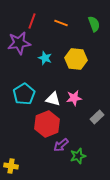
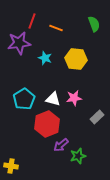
orange line: moved 5 px left, 5 px down
cyan pentagon: moved 5 px down
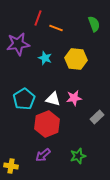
red line: moved 6 px right, 3 px up
purple star: moved 1 px left, 1 px down
purple arrow: moved 18 px left, 10 px down
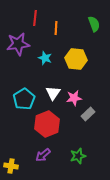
red line: moved 3 px left; rotated 14 degrees counterclockwise
orange line: rotated 72 degrees clockwise
white triangle: moved 6 px up; rotated 49 degrees clockwise
gray rectangle: moved 9 px left, 3 px up
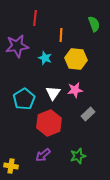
orange line: moved 5 px right, 7 px down
purple star: moved 1 px left, 2 px down
pink star: moved 1 px right, 8 px up
red hexagon: moved 2 px right, 1 px up
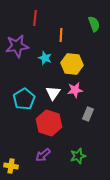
yellow hexagon: moved 4 px left, 5 px down
gray rectangle: rotated 24 degrees counterclockwise
red hexagon: rotated 20 degrees counterclockwise
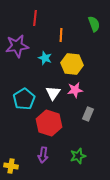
purple arrow: rotated 42 degrees counterclockwise
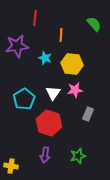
green semicircle: rotated 21 degrees counterclockwise
purple arrow: moved 2 px right
